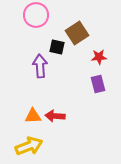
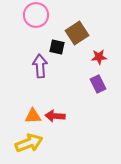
purple rectangle: rotated 12 degrees counterclockwise
yellow arrow: moved 3 px up
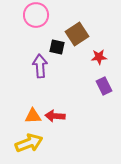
brown square: moved 1 px down
purple rectangle: moved 6 px right, 2 px down
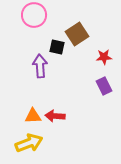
pink circle: moved 2 px left
red star: moved 5 px right
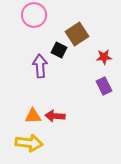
black square: moved 2 px right, 3 px down; rotated 14 degrees clockwise
yellow arrow: rotated 28 degrees clockwise
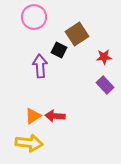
pink circle: moved 2 px down
purple rectangle: moved 1 px right, 1 px up; rotated 18 degrees counterclockwise
orange triangle: rotated 30 degrees counterclockwise
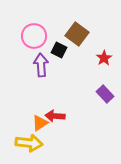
pink circle: moved 19 px down
brown square: rotated 20 degrees counterclockwise
red star: moved 1 px down; rotated 28 degrees counterclockwise
purple arrow: moved 1 px right, 1 px up
purple rectangle: moved 9 px down
orange triangle: moved 7 px right, 7 px down
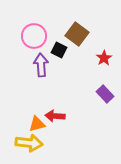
orange triangle: moved 3 px left, 1 px down; rotated 18 degrees clockwise
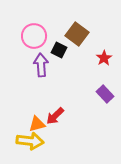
red arrow: rotated 48 degrees counterclockwise
yellow arrow: moved 1 px right, 2 px up
